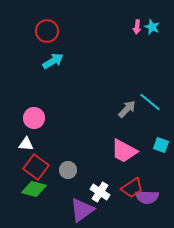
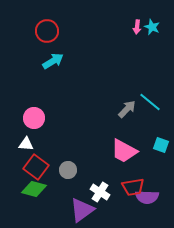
red trapezoid: moved 1 px right, 1 px up; rotated 25 degrees clockwise
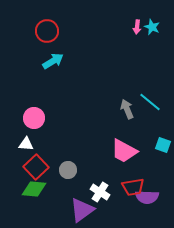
gray arrow: rotated 66 degrees counterclockwise
cyan square: moved 2 px right
red square: rotated 10 degrees clockwise
green diamond: rotated 10 degrees counterclockwise
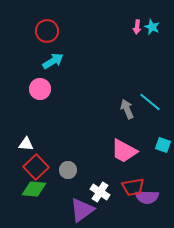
pink circle: moved 6 px right, 29 px up
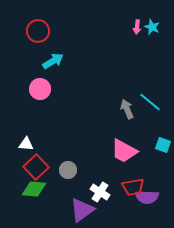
red circle: moved 9 px left
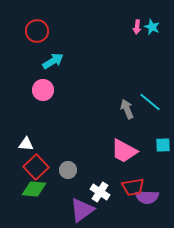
red circle: moved 1 px left
pink circle: moved 3 px right, 1 px down
cyan square: rotated 21 degrees counterclockwise
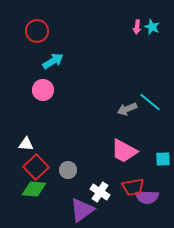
gray arrow: rotated 90 degrees counterclockwise
cyan square: moved 14 px down
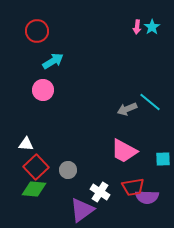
cyan star: rotated 14 degrees clockwise
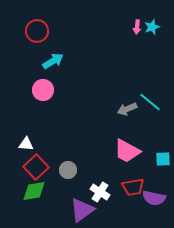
cyan star: rotated 14 degrees clockwise
pink trapezoid: moved 3 px right
green diamond: moved 2 px down; rotated 15 degrees counterclockwise
purple semicircle: moved 7 px right, 1 px down; rotated 10 degrees clockwise
